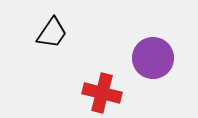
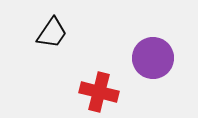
red cross: moved 3 px left, 1 px up
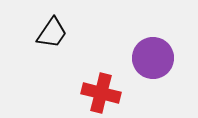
red cross: moved 2 px right, 1 px down
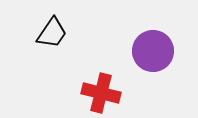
purple circle: moved 7 px up
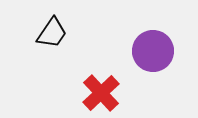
red cross: rotated 33 degrees clockwise
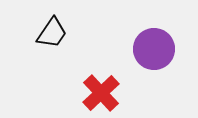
purple circle: moved 1 px right, 2 px up
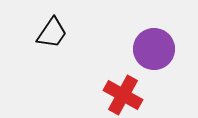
red cross: moved 22 px right, 2 px down; rotated 18 degrees counterclockwise
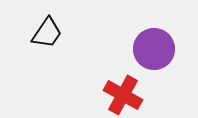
black trapezoid: moved 5 px left
